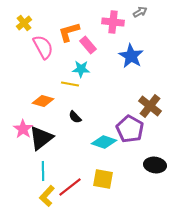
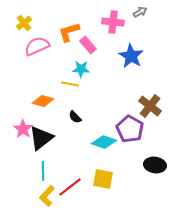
pink semicircle: moved 6 px left, 1 px up; rotated 85 degrees counterclockwise
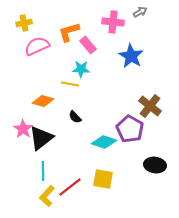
yellow cross: rotated 28 degrees clockwise
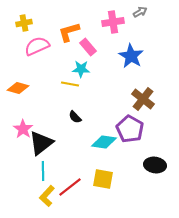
pink cross: rotated 15 degrees counterclockwise
pink rectangle: moved 2 px down
orange diamond: moved 25 px left, 13 px up
brown cross: moved 7 px left, 7 px up
black triangle: moved 5 px down
cyan diamond: rotated 10 degrees counterclockwise
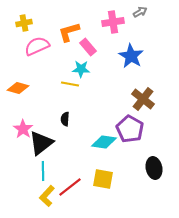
black semicircle: moved 10 px left, 2 px down; rotated 48 degrees clockwise
black ellipse: moved 1 px left, 3 px down; rotated 70 degrees clockwise
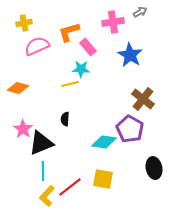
blue star: moved 1 px left, 1 px up
yellow line: rotated 24 degrees counterclockwise
black triangle: rotated 16 degrees clockwise
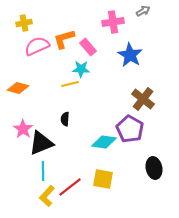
gray arrow: moved 3 px right, 1 px up
orange L-shape: moved 5 px left, 7 px down
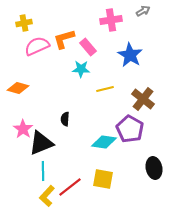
pink cross: moved 2 px left, 2 px up
yellow line: moved 35 px right, 5 px down
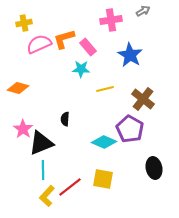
pink semicircle: moved 2 px right, 2 px up
cyan diamond: rotated 15 degrees clockwise
cyan line: moved 1 px up
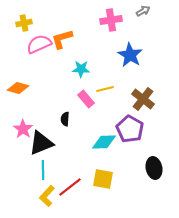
orange L-shape: moved 2 px left
pink rectangle: moved 2 px left, 52 px down
cyan diamond: rotated 25 degrees counterclockwise
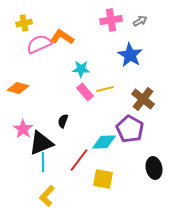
gray arrow: moved 3 px left, 10 px down
orange L-shape: moved 2 px up; rotated 50 degrees clockwise
pink rectangle: moved 1 px left, 7 px up
black semicircle: moved 2 px left, 2 px down; rotated 16 degrees clockwise
cyan line: moved 8 px up
red line: moved 9 px right, 27 px up; rotated 15 degrees counterclockwise
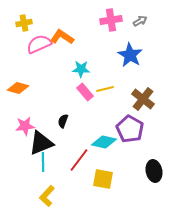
pink star: moved 2 px right, 3 px up; rotated 30 degrees clockwise
cyan diamond: rotated 15 degrees clockwise
black ellipse: moved 3 px down
